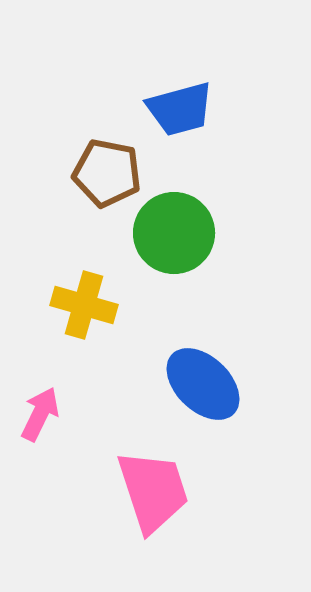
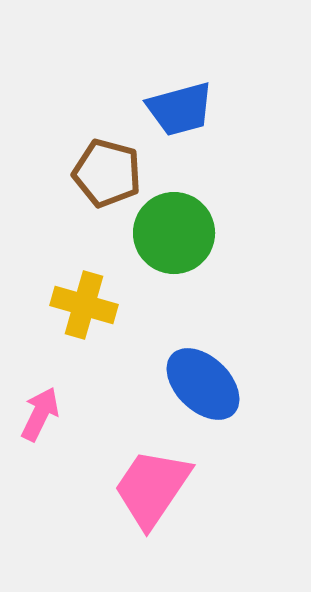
brown pentagon: rotated 4 degrees clockwise
pink trapezoid: moved 1 px left, 3 px up; rotated 128 degrees counterclockwise
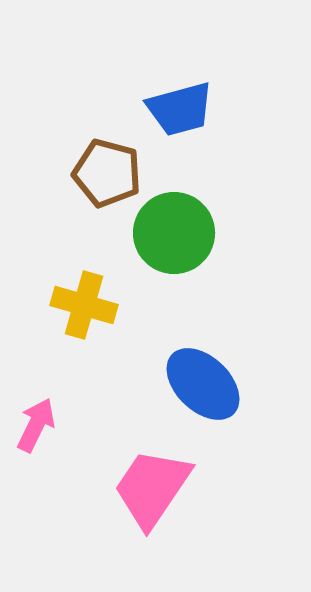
pink arrow: moved 4 px left, 11 px down
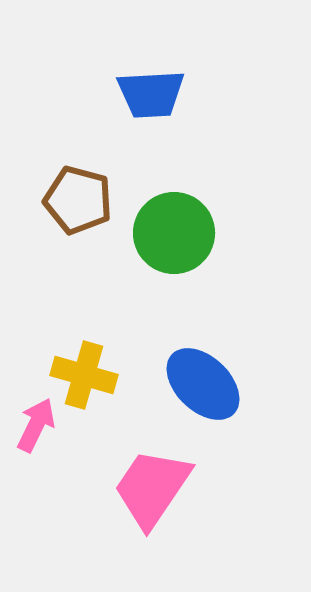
blue trapezoid: moved 29 px left, 15 px up; rotated 12 degrees clockwise
brown pentagon: moved 29 px left, 27 px down
yellow cross: moved 70 px down
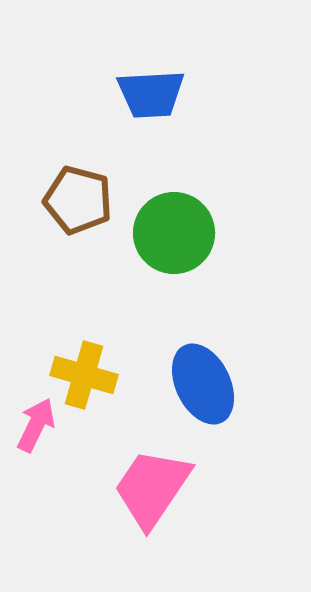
blue ellipse: rotated 20 degrees clockwise
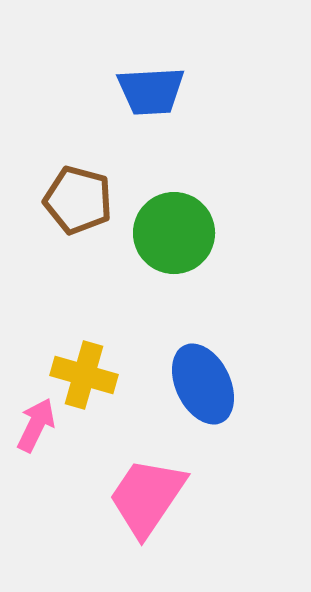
blue trapezoid: moved 3 px up
pink trapezoid: moved 5 px left, 9 px down
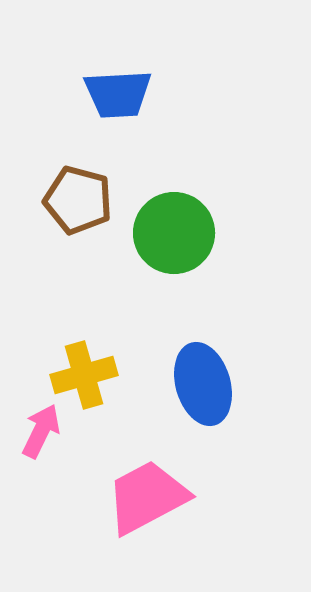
blue trapezoid: moved 33 px left, 3 px down
yellow cross: rotated 32 degrees counterclockwise
blue ellipse: rotated 10 degrees clockwise
pink arrow: moved 5 px right, 6 px down
pink trapezoid: rotated 28 degrees clockwise
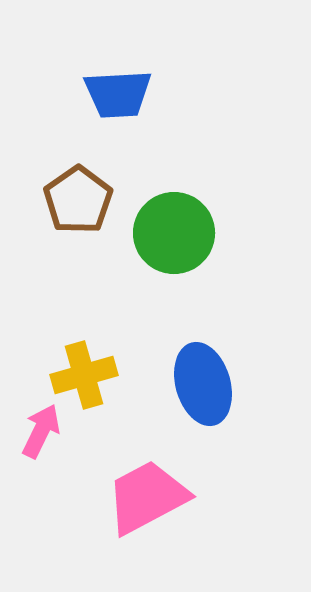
brown pentagon: rotated 22 degrees clockwise
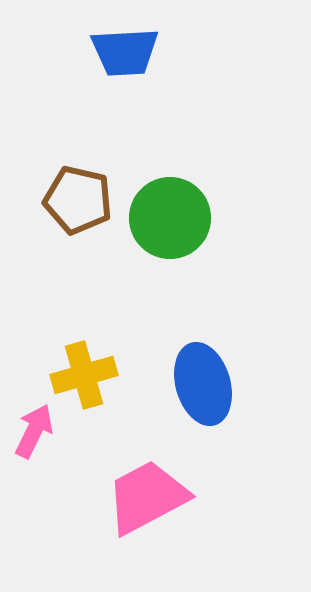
blue trapezoid: moved 7 px right, 42 px up
brown pentagon: rotated 24 degrees counterclockwise
green circle: moved 4 px left, 15 px up
pink arrow: moved 7 px left
